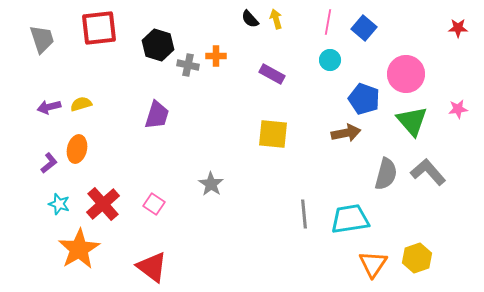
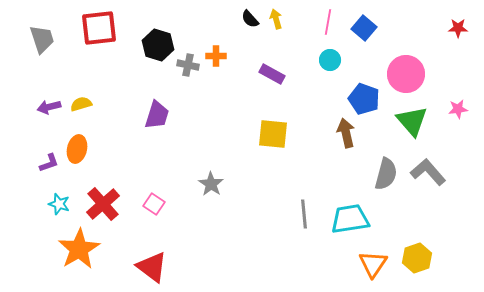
brown arrow: rotated 92 degrees counterclockwise
purple L-shape: rotated 20 degrees clockwise
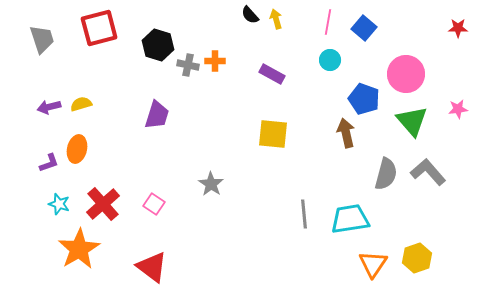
black semicircle: moved 4 px up
red square: rotated 9 degrees counterclockwise
orange cross: moved 1 px left, 5 px down
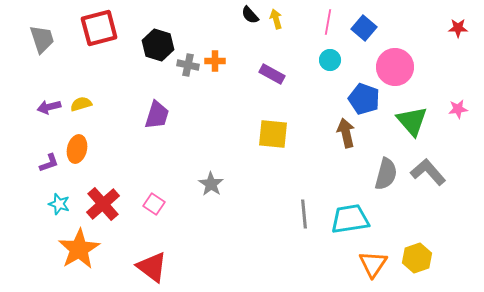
pink circle: moved 11 px left, 7 px up
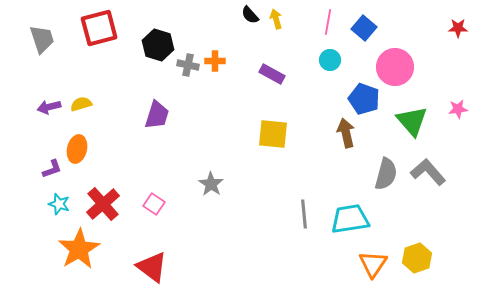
purple L-shape: moved 3 px right, 6 px down
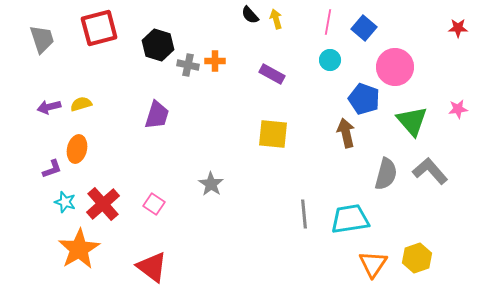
gray L-shape: moved 2 px right, 1 px up
cyan star: moved 6 px right, 2 px up
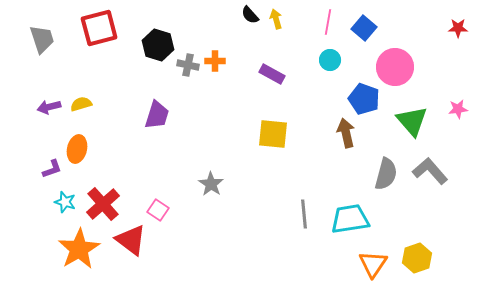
pink square: moved 4 px right, 6 px down
red triangle: moved 21 px left, 27 px up
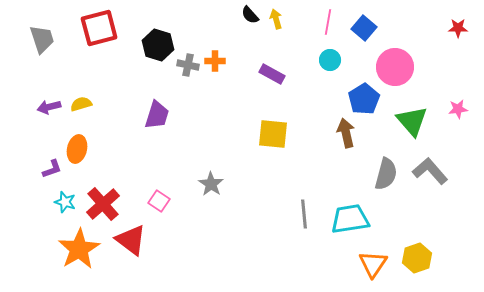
blue pentagon: rotated 20 degrees clockwise
pink square: moved 1 px right, 9 px up
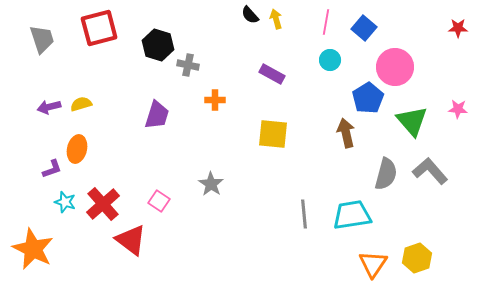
pink line: moved 2 px left
orange cross: moved 39 px down
blue pentagon: moved 4 px right, 1 px up
pink star: rotated 12 degrees clockwise
cyan trapezoid: moved 2 px right, 4 px up
orange star: moved 46 px left; rotated 15 degrees counterclockwise
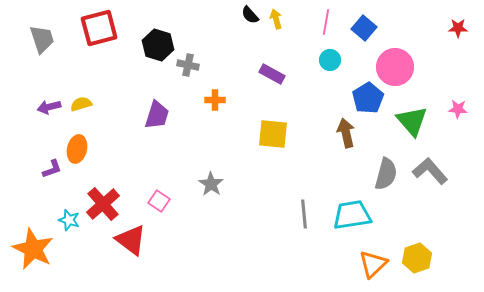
cyan star: moved 4 px right, 18 px down
orange triangle: rotated 12 degrees clockwise
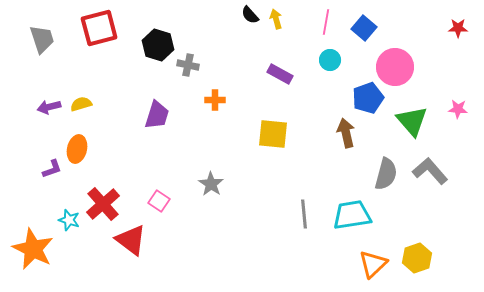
purple rectangle: moved 8 px right
blue pentagon: rotated 12 degrees clockwise
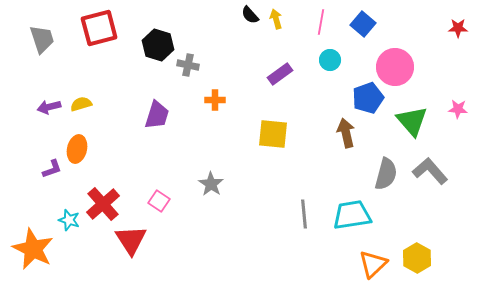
pink line: moved 5 px left
blue square: moved 1 px left, 4 px up
purple rectangle: rotated 65 degrees counterclockwise
red triangle: rotated 20 degrees clockwise
yellow hexagon: rotated 12 degrees counterclockwise
